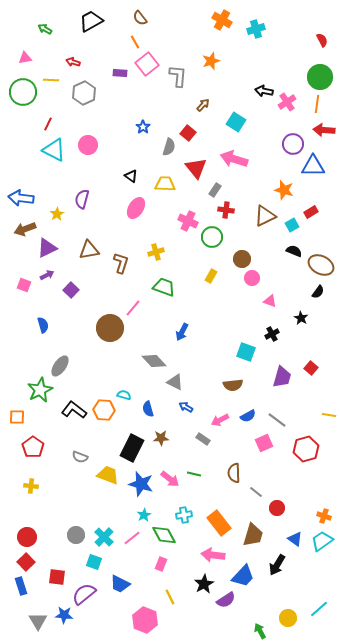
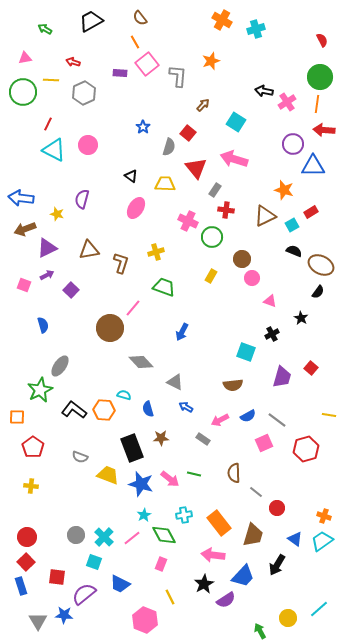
yellow star at (57, 214): rotated 24 degrees counterclockwise
gray diamond at (154, 361): moved 13 px left, 1 px down
black rectangle at (132, 448): rotated 48 degrees counterclockwise
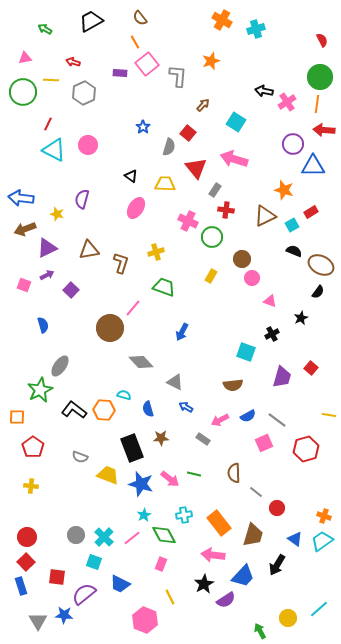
black star at (301, 318): rotated 16 degrees clockwise
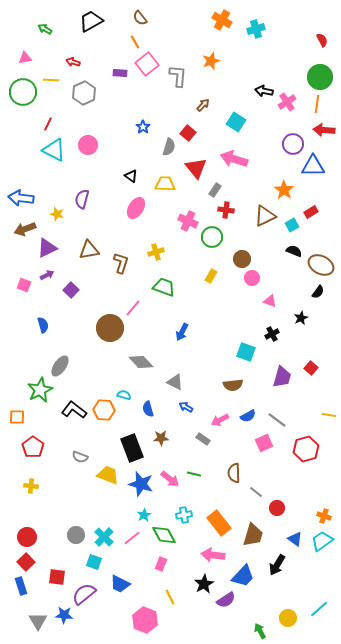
orange star at (284, 190): rotated 18 degrees clockwise
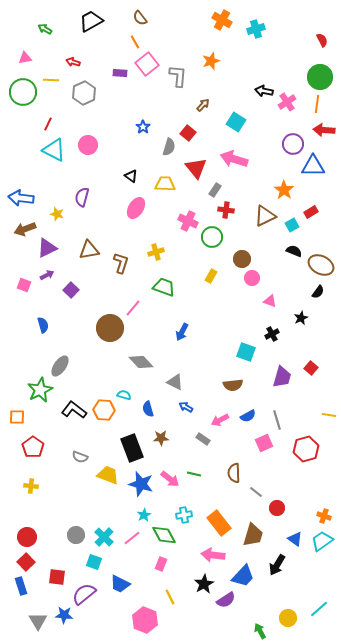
purple semicircle at (82, 199): moved 2 px up
gray line at (277, 420): rotated 36 degrees clockwise
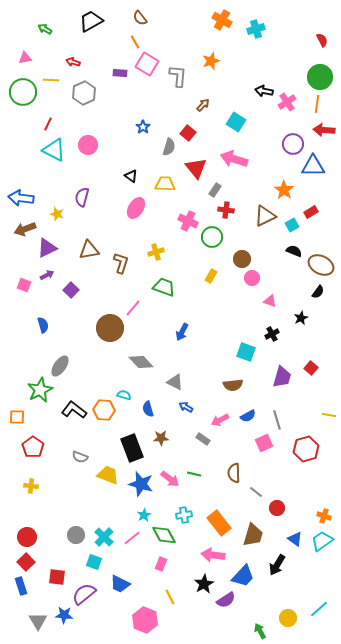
pink square at (147, 64): rotated 20 degrees counterclockwise
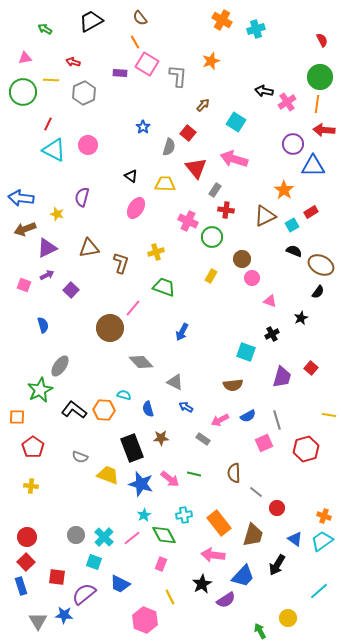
brown triangle at (89, 250): moved 2 px up
black star at (204, 584): moved 2 px left
cyan line at (319, 609): moved 18 px up
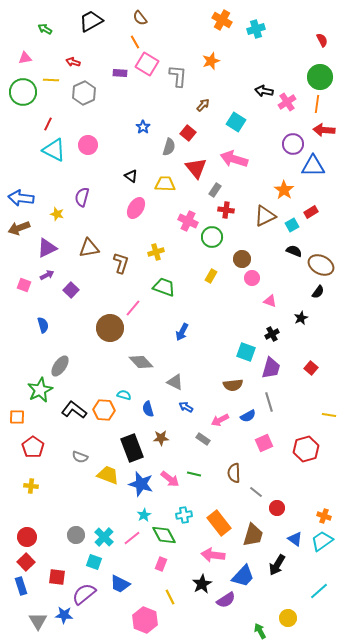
brown arrow at (25, 229): moved 6 px left, 1 px up
purple trapezoid at (282, 377): moved 11 px left, 9 px up
gray line at (277, 420): moved 8 px left, 18 px up
